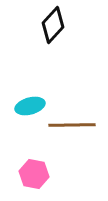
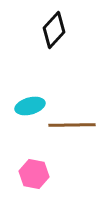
black diamond: moved 1 px right, 5 px down
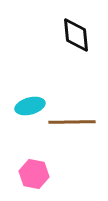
black diamond: moved 22 px right, 5 px down; rotated 48 degrees counterclockwise
brown line: moved 3 px up
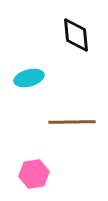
cyan ellipse: moved 1 px left, 28 px up
pink hexagon: rotated 20 degrees counterclockwise
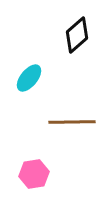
black diamond: moved 1 px right; rotated 54 degrees clockwise
cyan ellipse: rotated 36 degrees counterclockwise
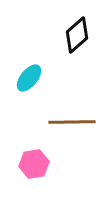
pink hexagon: moved 10 px up
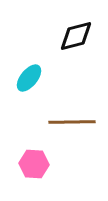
black diamond: moved 1 px left, 1 px down; rotated 27 degrees clockwise
pink hexagon: rotated 12 degrees clockwise
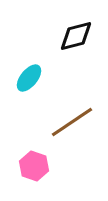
brown line: rotated 33 degrees counterclockwise
pink hexagon: moved 2 px down; rotated 16 degrees clockwise
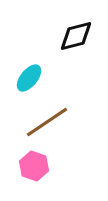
brown line: moved 25 px left
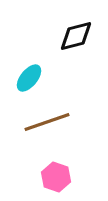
brown line: rotated 15 degrees clockwise
pink hexagon: moved 22 px right, 11 px down
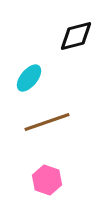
pink hexagon: moved 9 px left, 3 px down
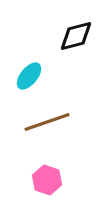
cyan ellipse: moved 2 px up
